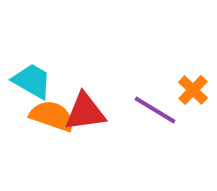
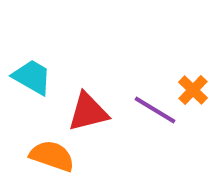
cyan trapezoid: moved 4 px up
red triangle: moved 3 px right; rotated 6 degrees counterclockwise
orange semicircle: moved 40 px down
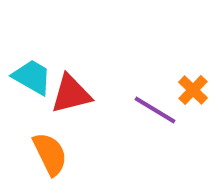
red triangle: moved 17 px left, 18 px up
orange semicircle: moved 2 px left, 2 px up; rotated 45 degrees clockwise
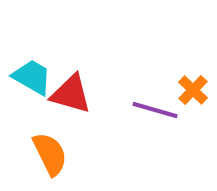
red triangle: rotated 30 degrees clockwise
purple line: rotated 15 degrees counterclockwise
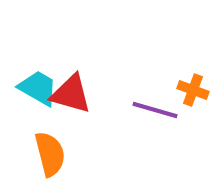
cyan trapezoid: moved 6 px right, 11 px down
orange cross: rotated 24 degrees counterclockwise
orange semicircle: rotated 12 degrees clockwise
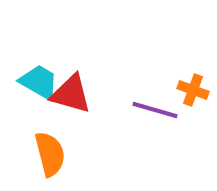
cyan trapezoid: moved 1 px right, 6 px up
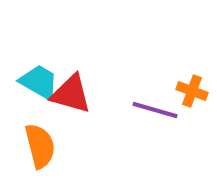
orange cross: moved 1 px left, 1 px down
orange semicircle: moved 10 px left, 8 px up
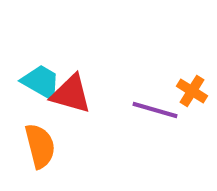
cyan trapezoid: moved 2 px right
orange cross: rotated 12 degrees clockwise
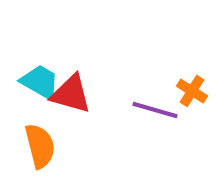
cyan trapezoid: moved 1 px left
